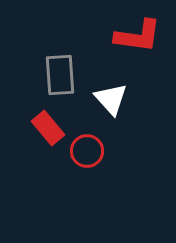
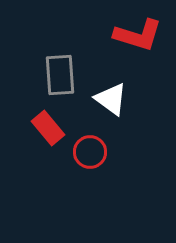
red L-shape: moved 1 px up; rotated 9 degrees clockwise
white triangle: rotated 12 degrees counterclockwise
red circle: moved 3 px right, 1 px down
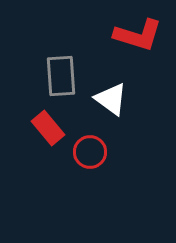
gray rectangle: moved 1 px right, 1 px down
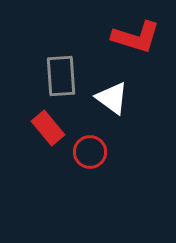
red L-shape: moved 2 px left, 2 px down
white triangle: moved 1 px right, 1 px up
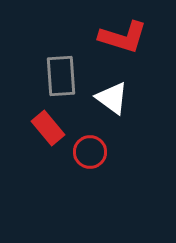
red L-shape: moved 13 px left
